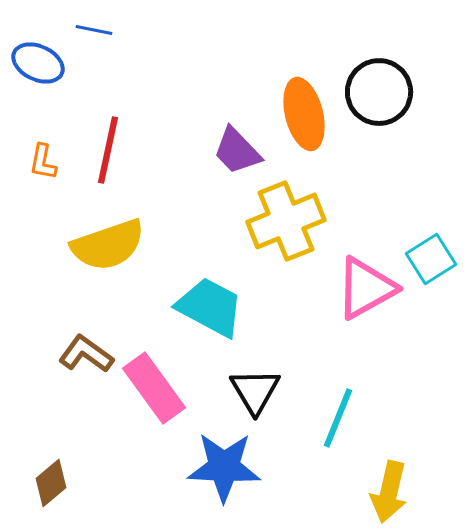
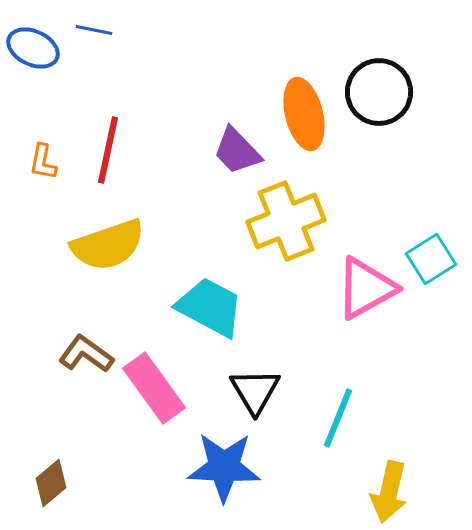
blue ellipse: moved 5 px left, 15 px up
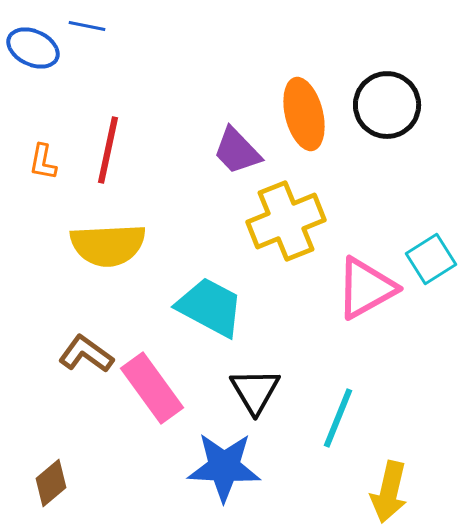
blue line: moved 7 px left, 4 px up
black circle: moved 8 px right, 13 px down
yellow semicircle: rotated 16 degrees clockwise
pink rectangle: moved 2 px left
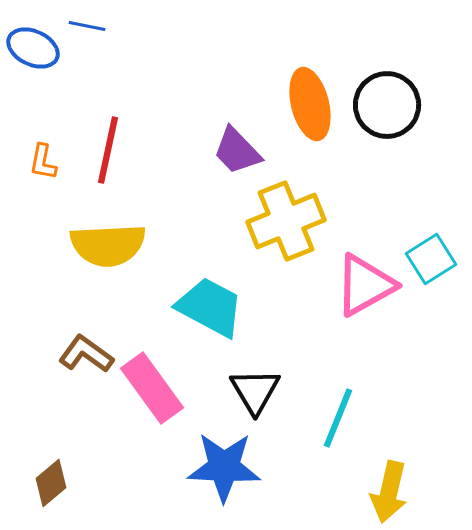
orange ellipse: moved 6 px right, 10 px up
pink triangle: moved 1 px left, 3 px up
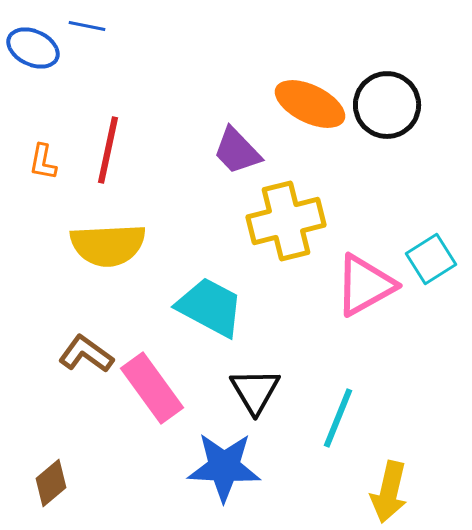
orange ellipse: rotated 50 degrees counterclockwise
yellow cross: rotated 8 degrees clockwise
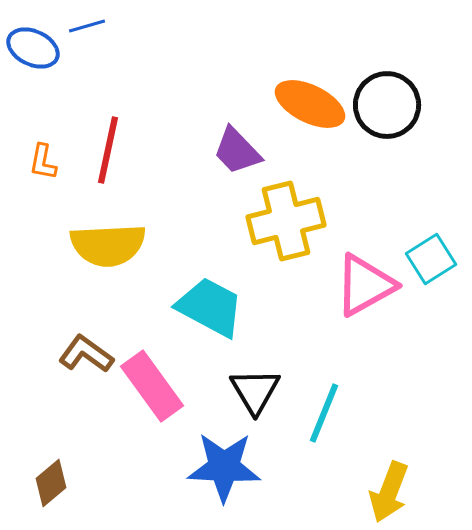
blue line: rotated 27 degrees counterclockwise
pink rectangle: moved 2 px up
cyan line: moved 14 px left, 5 px up
yellow arrow: rotated 8 degrees clockwise
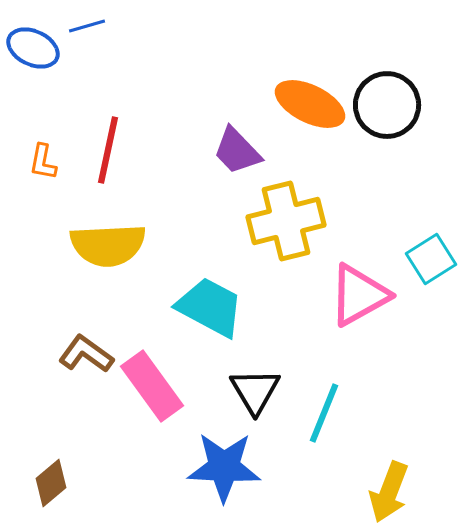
pink triangle: moved 6 px left, 10 px down
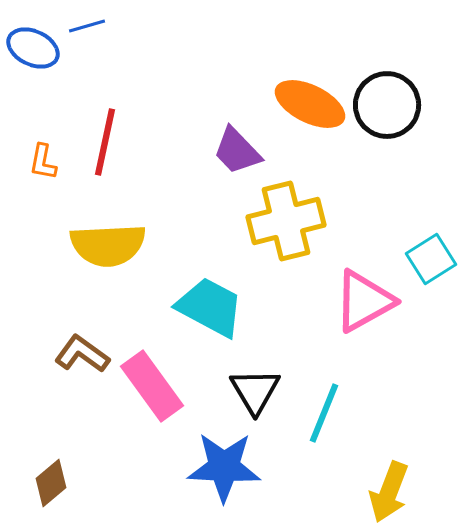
red line: moved 3 px left, 8 px up
pink triangle: moved 5 px right, 6 px down
brown L-shape: moved 4 px left
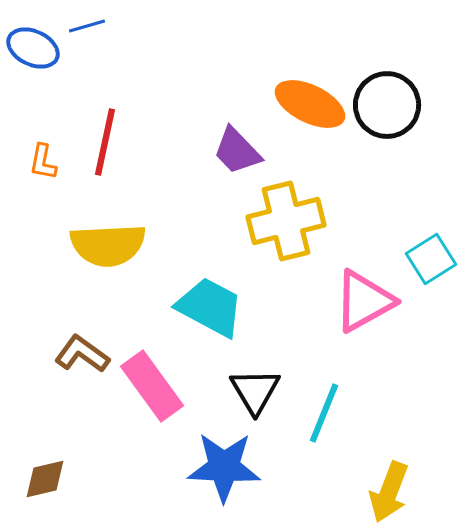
brown diamond: moved 6 px left, 4 px up; rotated 27 degrees clockwise
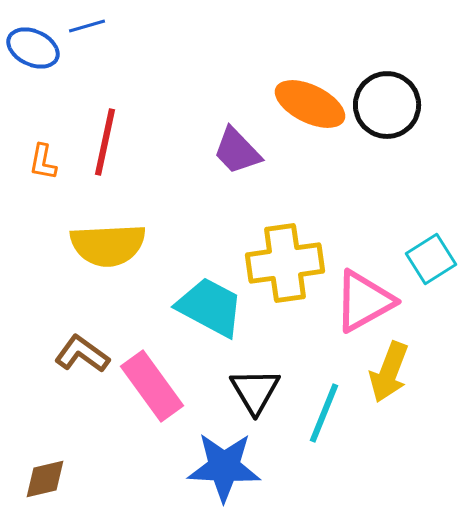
yellow cross: moved 1 px left, 42 px down; rotated 6 degrees clockwise
yellow arrow: moved 120 px up
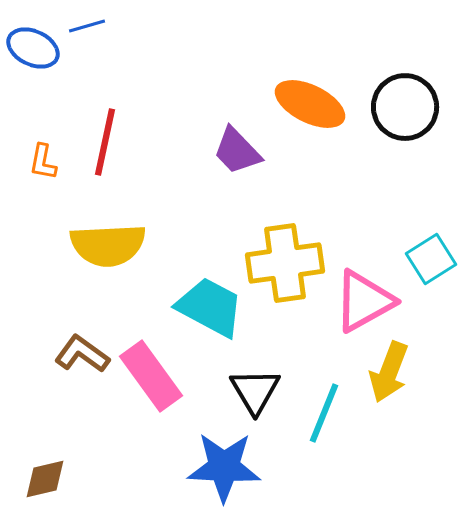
black circle: moved 18 px right, 2 px down
pink rectangle: moved 1 px left, 10 px up
